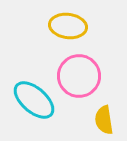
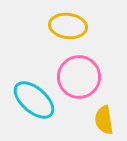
pink circle: moved 1 px down
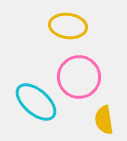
cyan ellipse: moved 2 px right, 2 px down
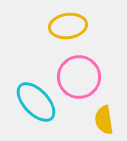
yellow ellipse: rotated 15 degrees counterclockwise
cyan ellipse: rotated 6 degrees clockwise
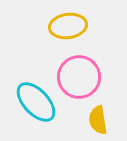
yellow semicircle: moved 6 px left
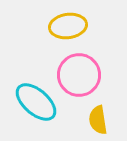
pink circle: moved 2 px up
cyan ellipse: rotated 6 degrees counterclockwise
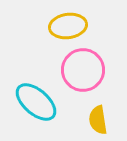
pink circle: moved 4 px right, 5 px up
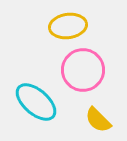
yellow semicircle: rotated 36 degrees counterclockwise
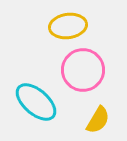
yellow semicircle: rotated 104 degrees counterclockwise
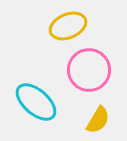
yellow ellipse: rotated 15 degrees counterclockwise
pink circle: moved 6 px right
